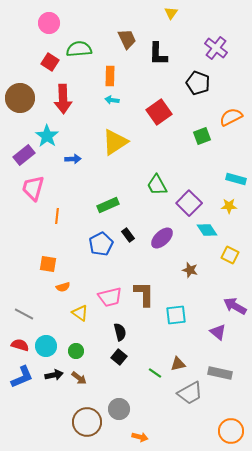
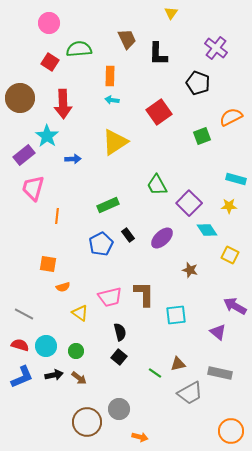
red arrow at (63, 99): moved 5 px down
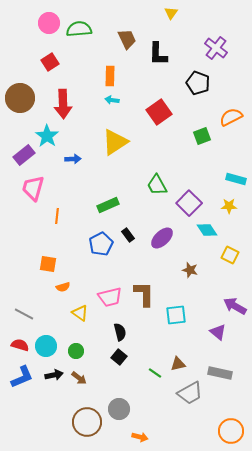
green semicircle at (79, 49): moved 20 px up
red square at (50, 62): rotated 24 degrees clockwise
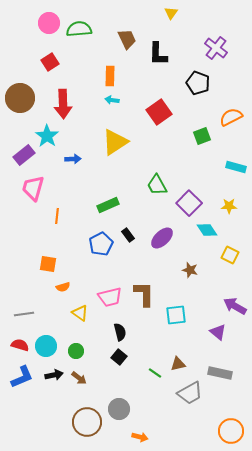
cyan rectangle at (236, 179): moved 12 px up
gray line at (24, 314): rotated 36 degrees counterclockwise
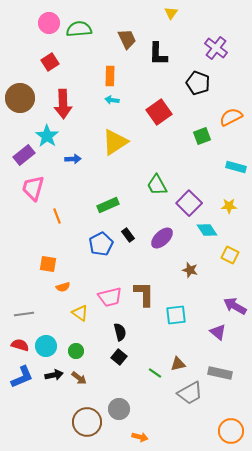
orange line at (57, 216): rotated 28 degrees counterclockwise
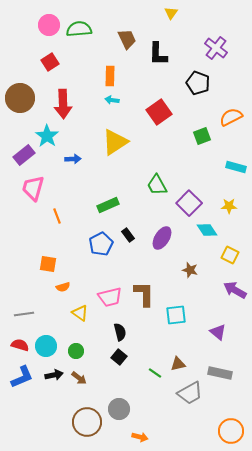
pink circle at (49, 23): moved 2 px down
purple ellipse at (162, 238): rotated 15 degrees counterclockwise
purple arrow at (235, 306): moved 16 px up
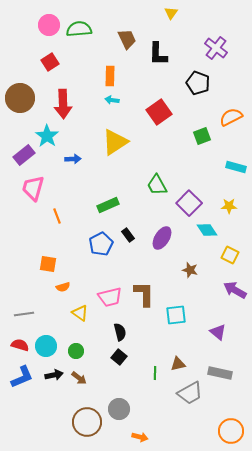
green line at (155, 373): rotated 56 degrees clockwise
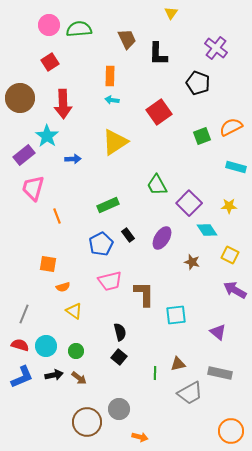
orange semicircle at (231, 117): moved 10 px down
brown star at (190, 270): moved 2 px right, 8 px up
pink trapezoid at (110, 297): moved 16 px up
yellow triangle at (80, 313): moved 6 px left, 2 px up
gray line at (24, 314): rotated 60 degrees counterclockwise
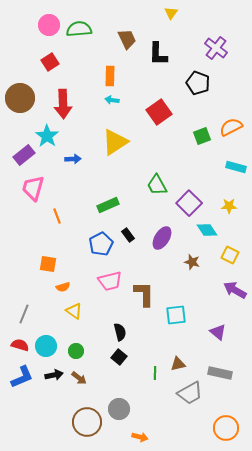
orange circle at (231, 431): moved 5 px left, 3 px up
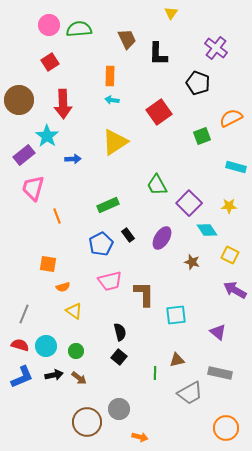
brown circle at (20, 98): moved 1 px left, 2 px down
orange semicircle at (231, 127): moved 9 px up
brown triangle at (178, 364): moved 1 px left, 4 px up
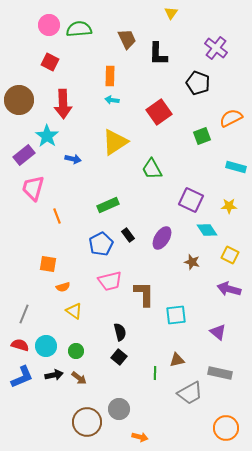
red square at (50, 62): rotated 30 degrees counterclockwise
blue arrow at (73, 159): rotated 14 degrees clockwise
green trapezoid at (157, 185): moved 5 px left, 16 px up
purple square at (189, 203): moved 2 px right, 3 px up; rotated 20 degrees counterclockwise
purple arrow at (235, 290): moved 6 px left, 1 px up; rotated 15 degrees counterclockwise
